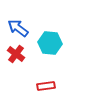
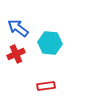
red cross: rotated 30 degrees clockwise
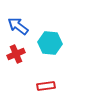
blue arrow: moved 2 px up
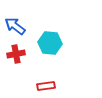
blue arrow: moved 3 px left
red cross: rotated 12 degrees clockwise
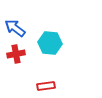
blue arrow: moved 2 px down
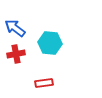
red rectangle: moved 2 px left, 3 px up
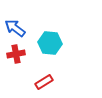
red rectangle: moved 1 px up; rotated 24 degrees counterclockwise
